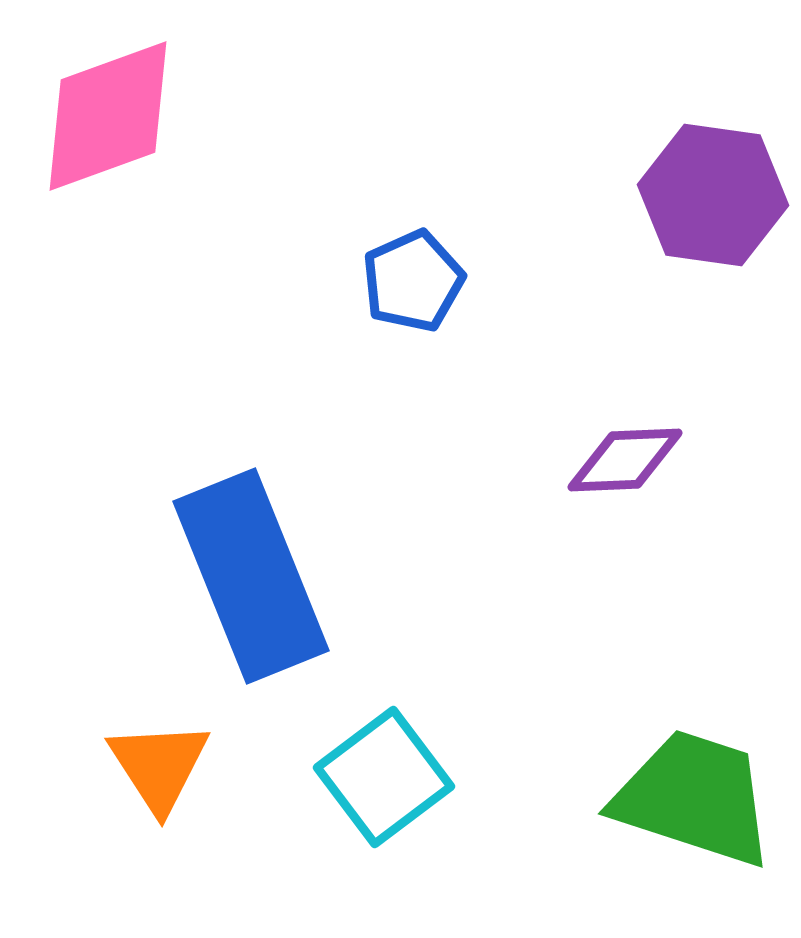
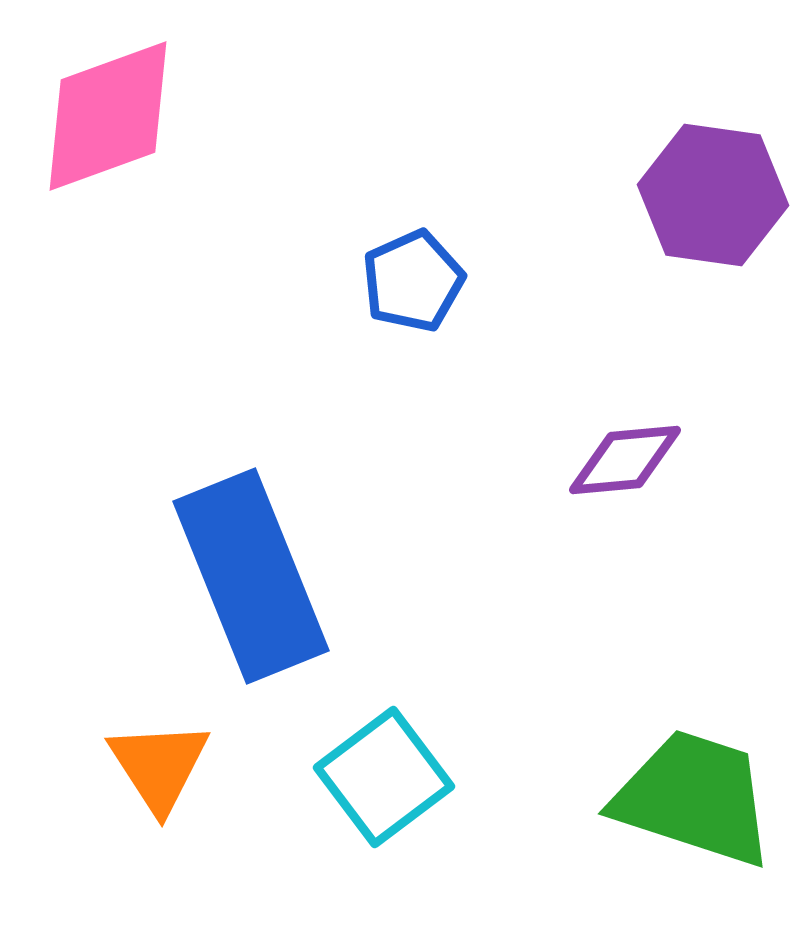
purple diamond: rotated 3 degrees counterclockwise
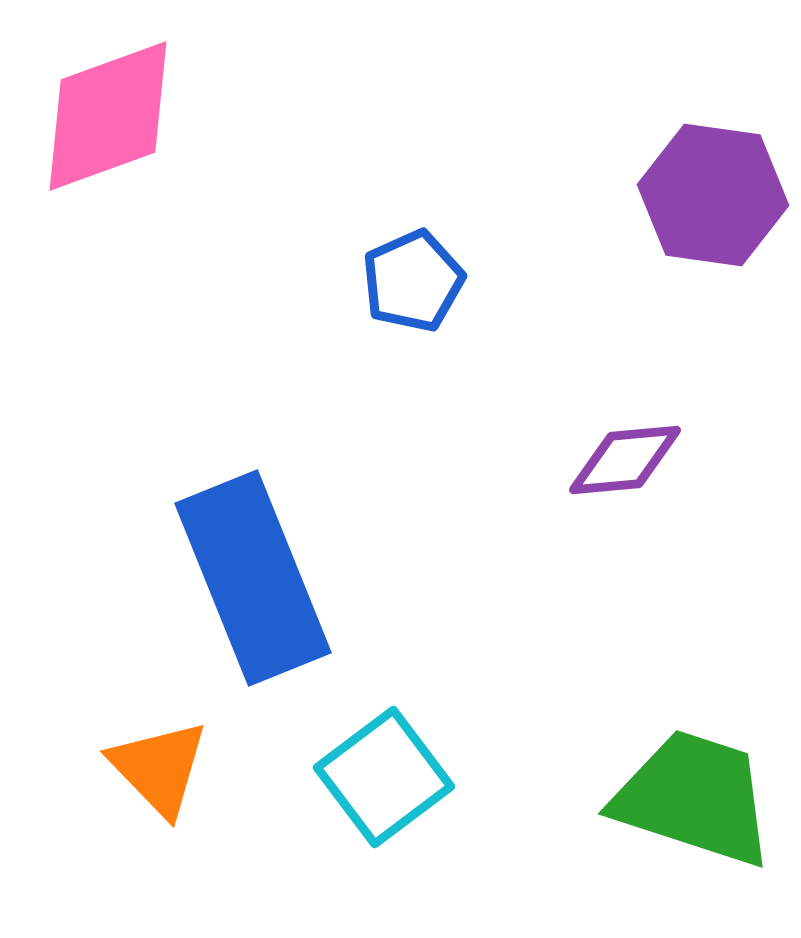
blue rectangle: moved 2 px right, 2 px down
orange triangle: moved 2 px down; rotated 11 degrees counterclockwise
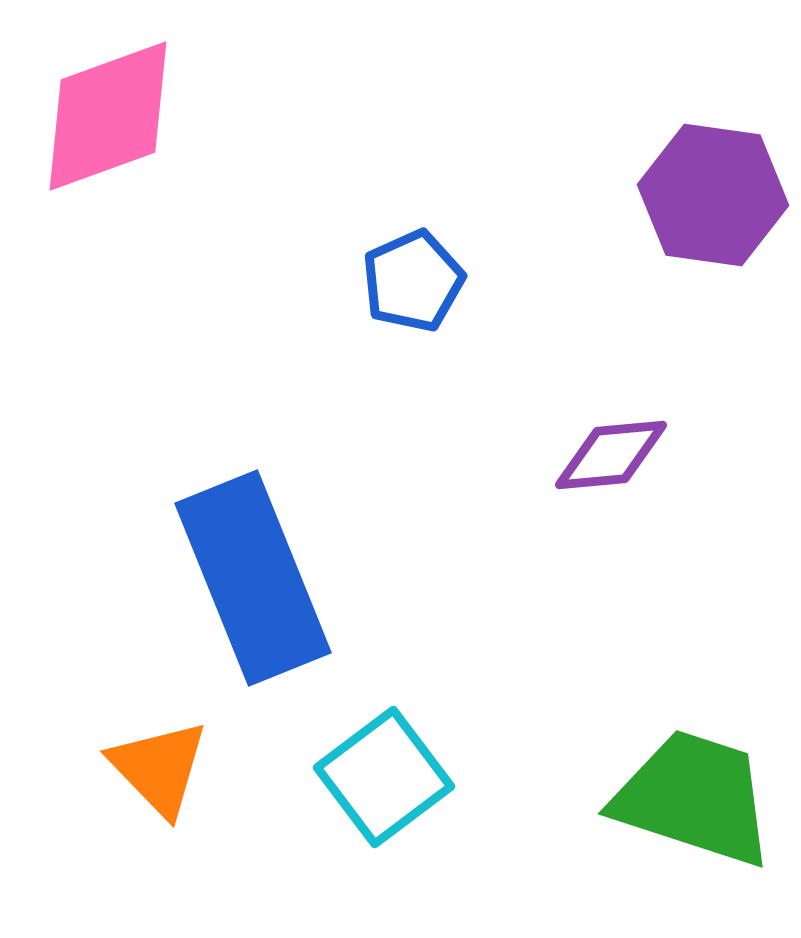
purple diamond: moved 14 px left, 5 px up
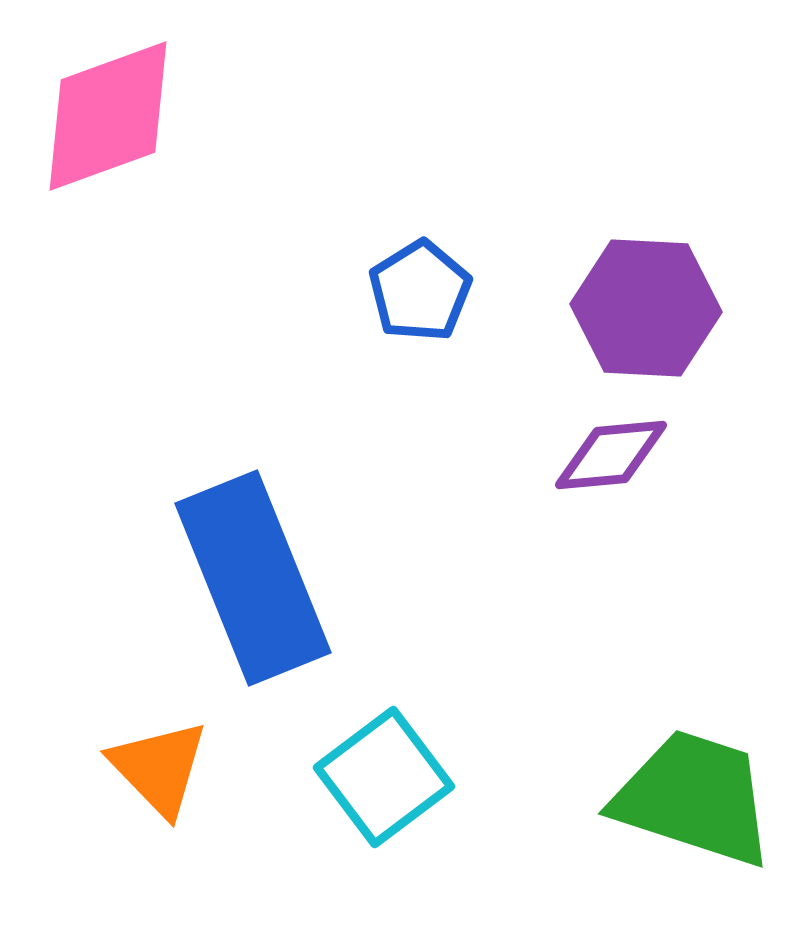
purple hexagon: moved 67 px left, 113 px down; rotated 5 degrees counterclockwise
blue pentagon: moved 7 px right, 10 px down; rotated 8 degrees counterclockwise
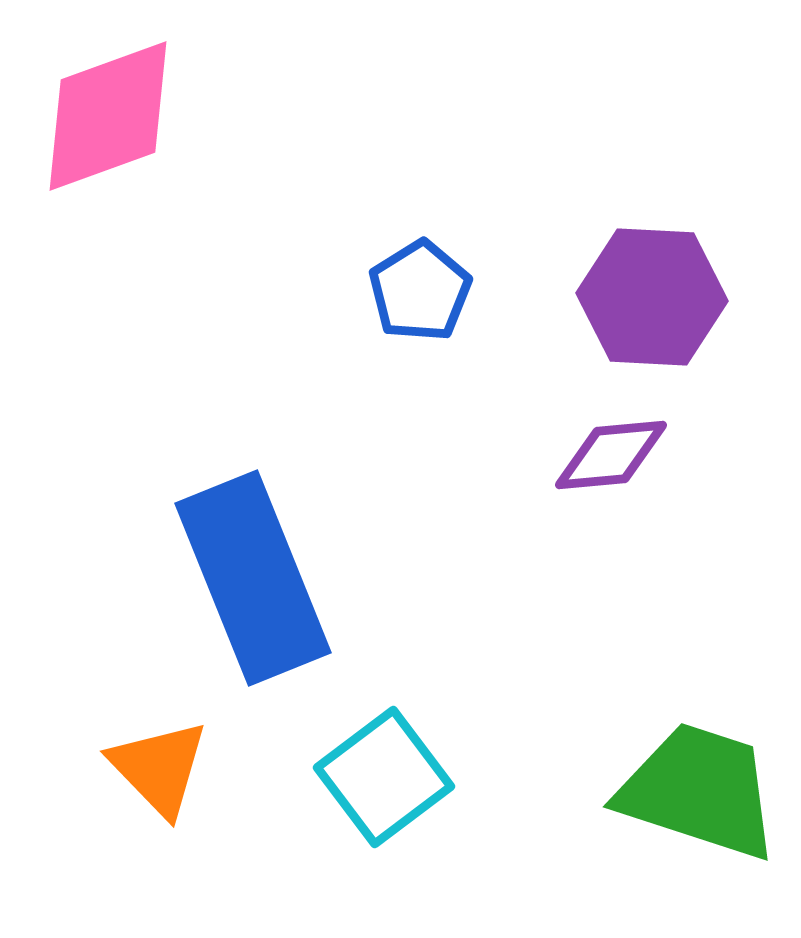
purple hexagon: moved 6 px right, 11 px up
green trapezoid: moved 5 px right, 7 px up
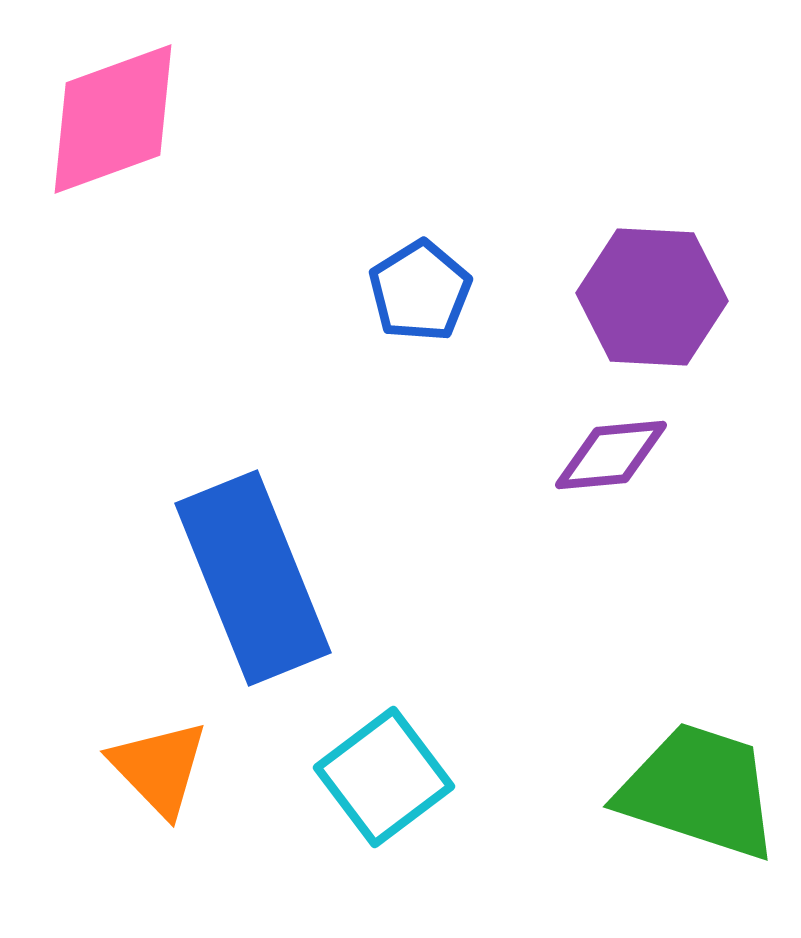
pink diamond: moved 5 px right, 3 px down
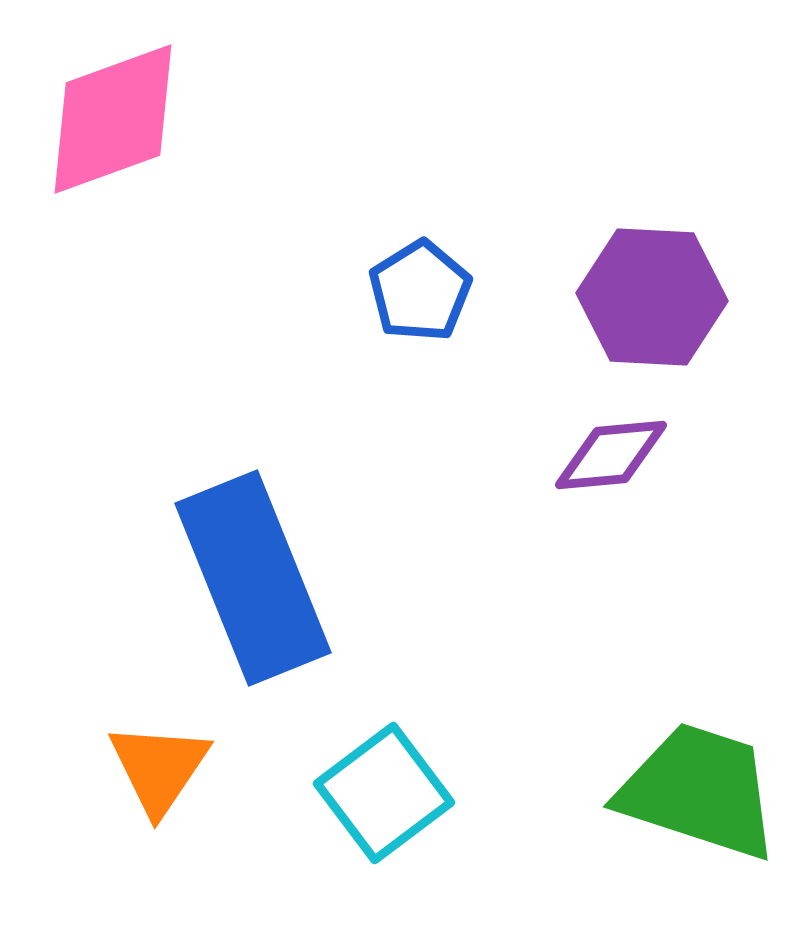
orange triangle: rotated 18 degrees clockwise
cyan square: moved 16 px down
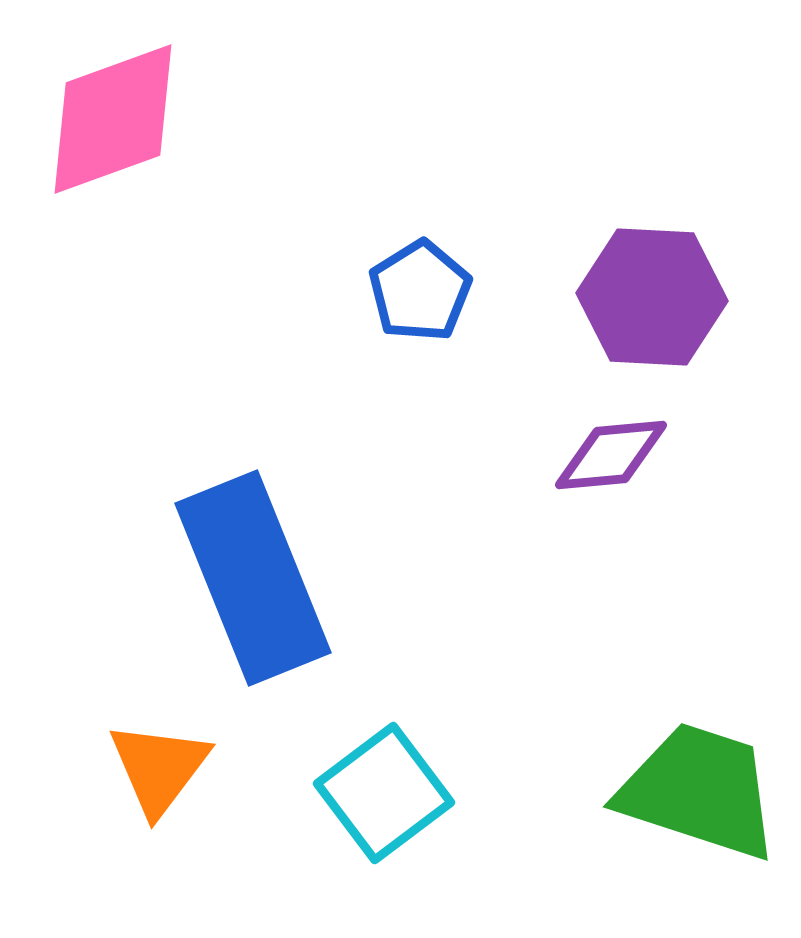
orange triangle: rotated 3 degrees clockwise
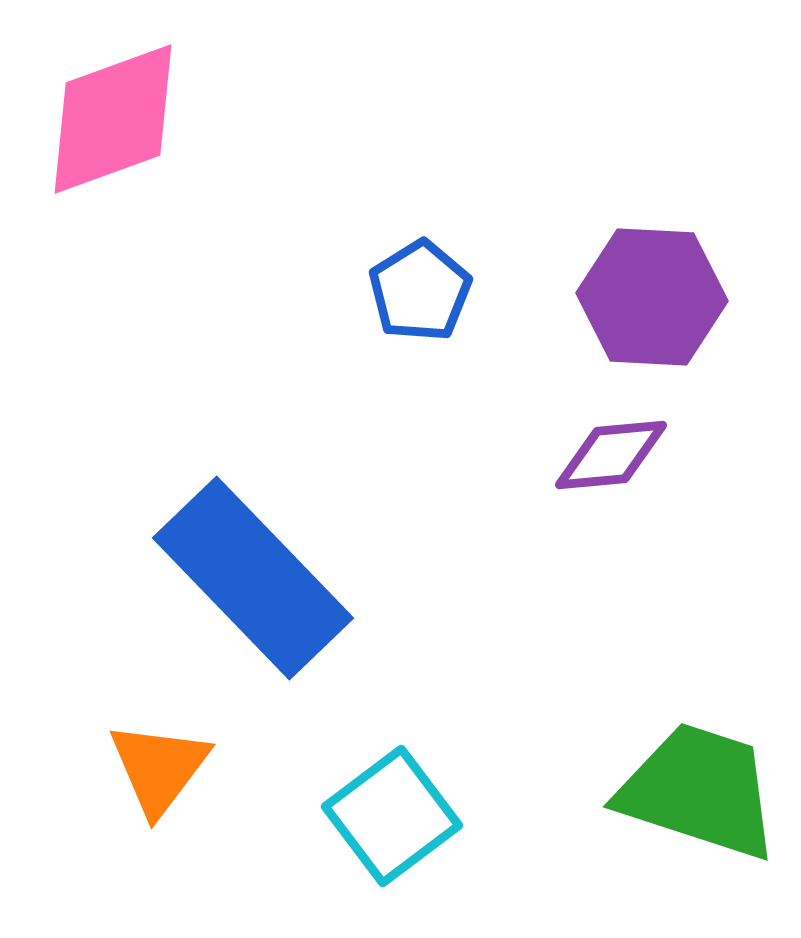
blue rectangle: rotated 22 degrees counterclockwise
cyan square: moved 8 px right, 23 px down
